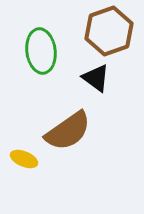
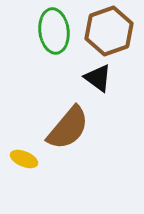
green ellipse: moved 13 px right, 20 px up
black triangle: moved 2 px right
brown semicircle: moved 3 px up; rotated 15 degrees counterclockwise
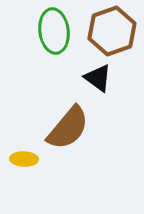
brown hexagon: moved 3 px right
yellow ellipse: rotated 20 degrees counterclockwise
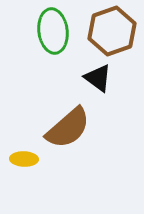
green ellipse: moved 1 px left
brown semicircle: rotated 9 degrees clockwise
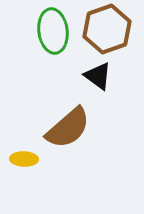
brown hexagon: moved 5 px left, 2 px up
black triangle: moved 2 px up
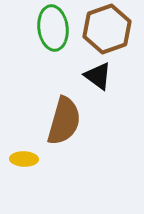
green ellipse: moved 3 px up
brown semicircle: moved 4 px left, 7 px up; rotated 33 degrees counterclockwise
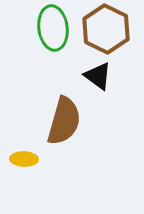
brown hexagon: moved 1 px left; rotated 15 degrees counterclockwise
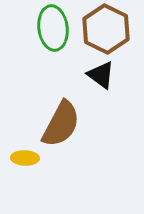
black triangle: moved 3 px right, 1 px up
brown semicircle: moved 3 px left, 3 px down; rotated 12 degrees clockwise
yellow ellipse: moved 1 px right, 1 px up
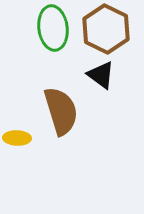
brown semicircle: moved 13 px up; rotated 45 degrees counterclockwise
yellow ellipse: moved 8 px left, 20 px up
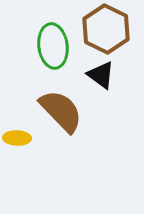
green ellipse: moved 18 px down
brown semicircle: rotated 27 degrees counterclockwise
